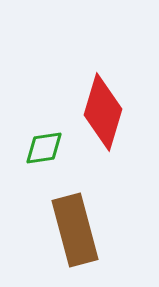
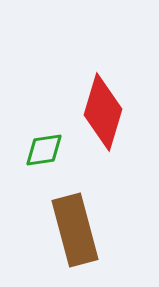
green diamond: moved 2 px down
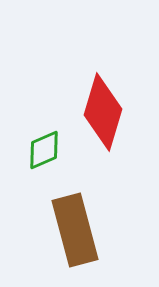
green diamond: rotated 15 degrees counterclockwise
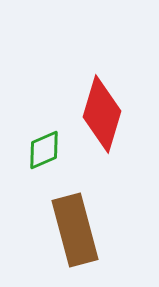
red diamond: moved 1 px left, 2 px down
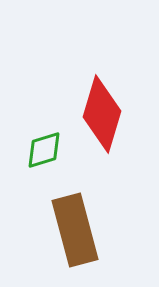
green diamond: rotated 6 degrees clockwise
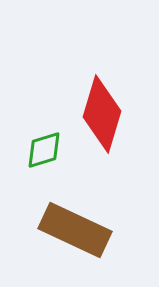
brown rectangle: rotated 50 degrees counterclockwise
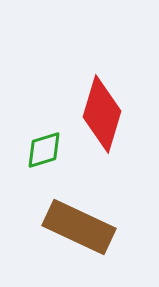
brown rectangle: moved 4 px right, 3 px up
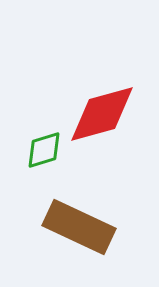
red diamond: rotated 58 degrees clockwise
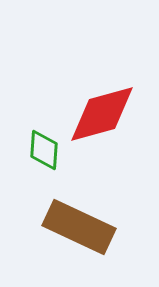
green diamond: rotated 69 degrees counterclockwise
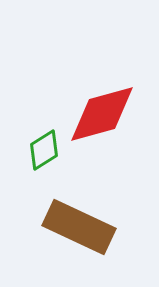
green diamond: rotated 54 degrees clockwise
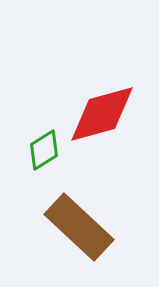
brown rectangle: rotated 18 degrees clockwise
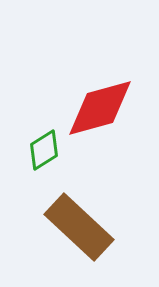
red diamond: moved 2 px left, 6 px up
